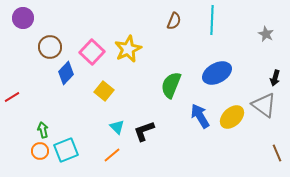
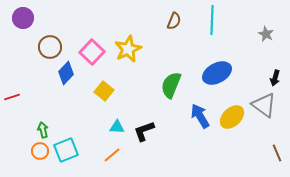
red line: rotated 14 degrees clockwise
cyan triangle: rotated 42 degrees counterclockwise
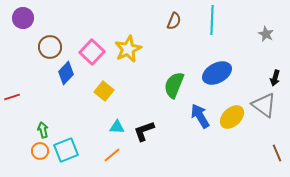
green semicircle: moved 3 px right
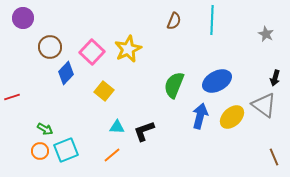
blue ellipse: moved 8 px down
blue arrow: rotated 45 degrees clockwise
green arrow: moved 2 px right, 1 px up; rotated 133 degrees clockwise
brown line: moved 3 px left, 4 px down
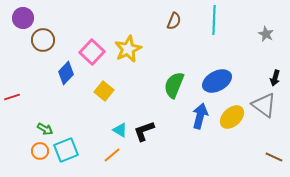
cyan line: moved 2 px right
brown circle: moved 7 px left, 7 px up
cyan triangle: moved 3 px right, 3 px down; rotated 28 degrees clockwise
brown line: rotated 42 degrees counterclockwise
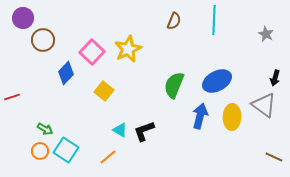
yellow ellipse: rotated 45 degrees counterclockwise
cyan square: rotated 35 degrees counterclockwise
orange line: moved 4 px left, 2 px down
